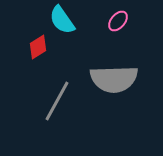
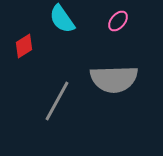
cyan semicircle: moved 1 px up
red diamond: moved 14 px left, 1 px up
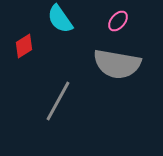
cyan semicircle: moved 2 px left
gray semicircle: moved 3 px right, 15 px up; rotated 12 degrees clockwise
gray line: moved 1 px right
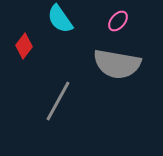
red diamond: rotated 20 degrees counterclockwise
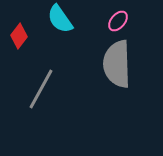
red diamond: moved 5 px left, 10 px up
gray semicircle: rotated 78 degrees clockwise
gray line: moved 17 px left, 12 px up
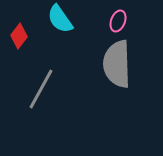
pink ellipse: rotated 20 degrees counterclockwise
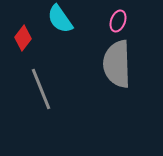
red diamond: moved 4 px right, 2 px down
gray line: rotated 51 degrees counterclockwise
